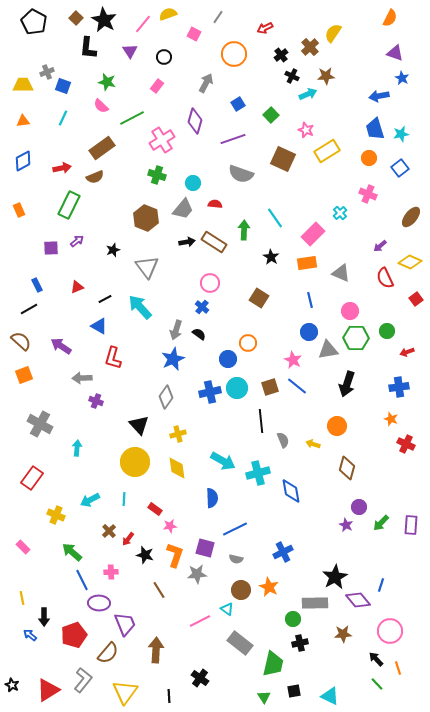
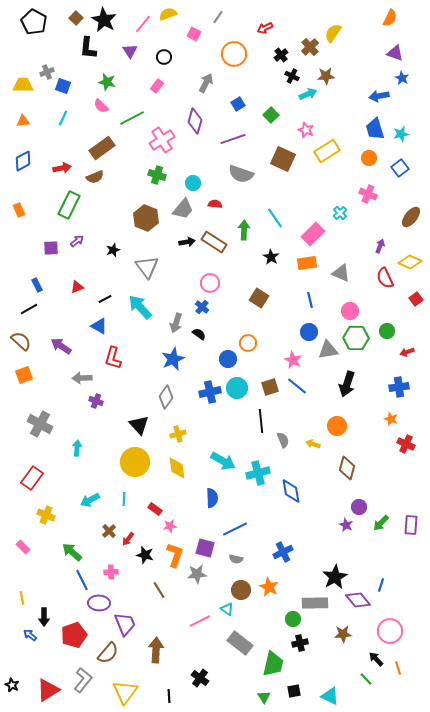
purple arrow at (380, 246): rotated 152 degrees clockwise
gray arrow at (176, 330): moved 7 px up
yellow cross at (56, 515): moved 10 px left
green line at (377, 684): moved 11 px left, 5 px up
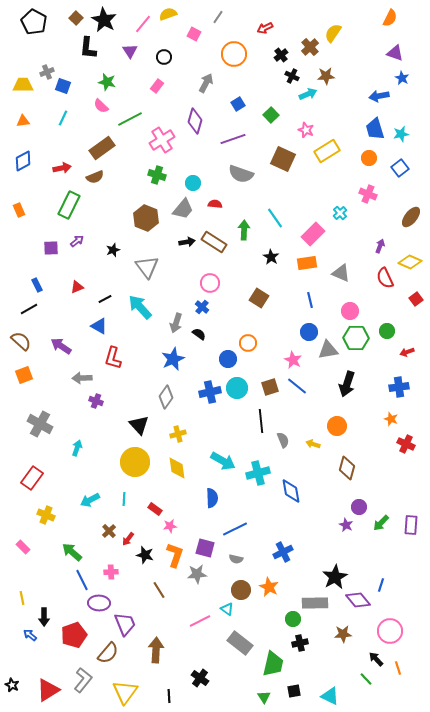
green line at (132, 118): moved 2 px left, 1 px down
cyan arrow at (77, 448): rotated 14 degrees clockwise
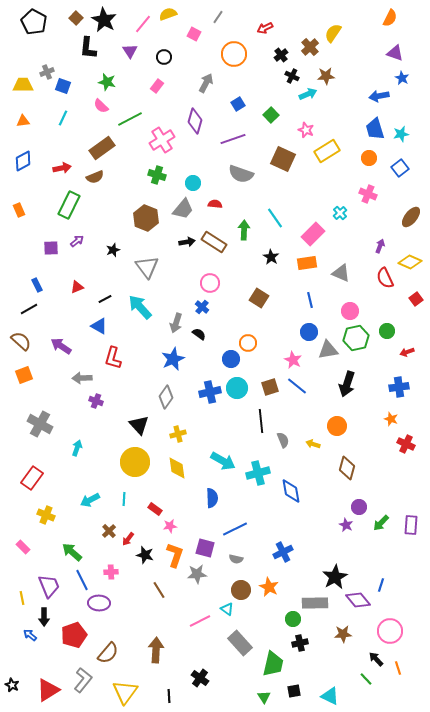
green hexagon at (356, 338): rotated 15 degrees counterclockwise
blue circle at (228, 359): moved 3 px right
purple trapezoid at (125, 624): moved 76 px left, 38 px up
gray rectangle at (240, 643): rotated 10 degrees clockwise
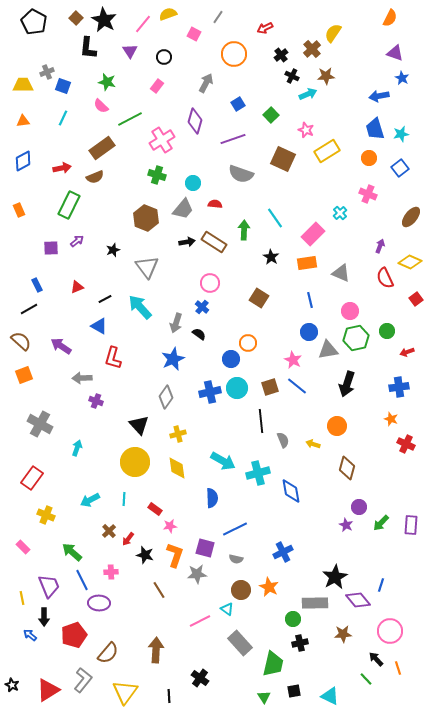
brown cross at (310, 47): moved 2 px right, 2 px down
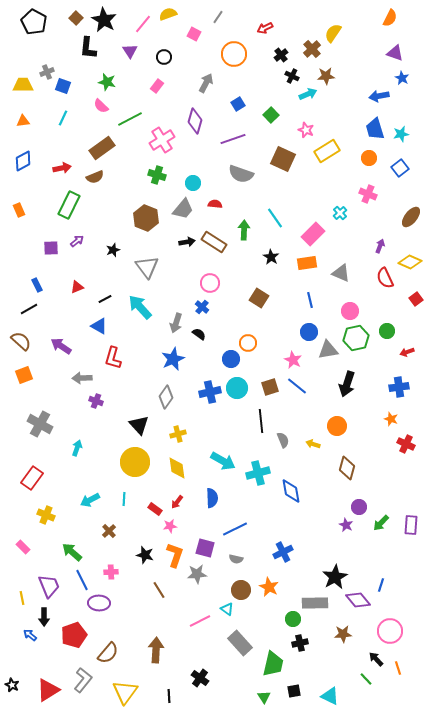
red arrow at (128, 539): moved 49 px right, 37 px up
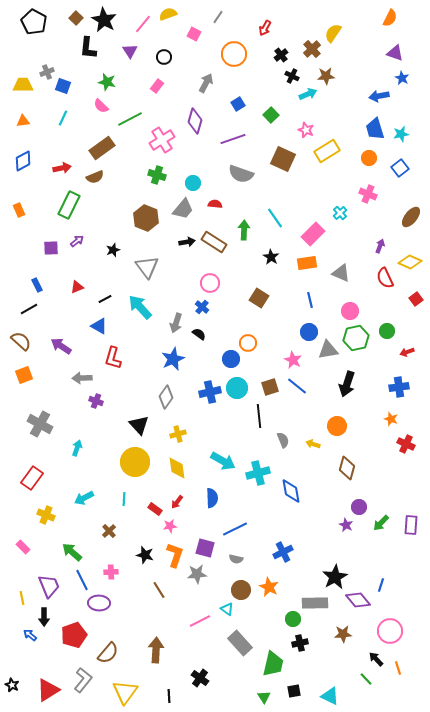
red arrow at (265, 28): rotated 35 degrees counterclockwise
black line at (261, 421): moved 2 px left, 5 px up
cyan arrow at (90, 500): moved 6 px left, 2 px up
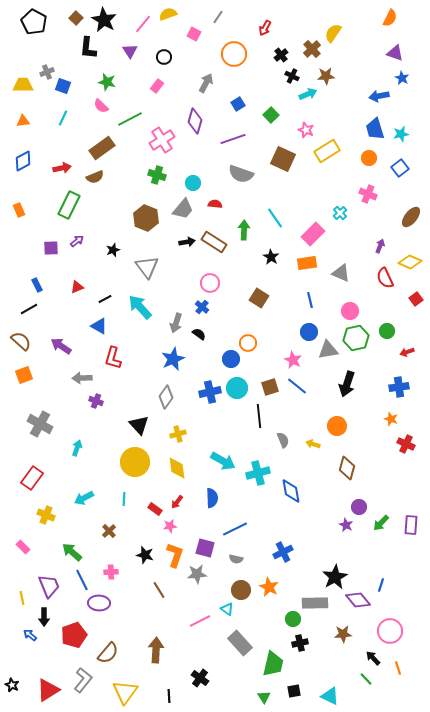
black arrow at (376, 659): moved 3 px left, 1 px up
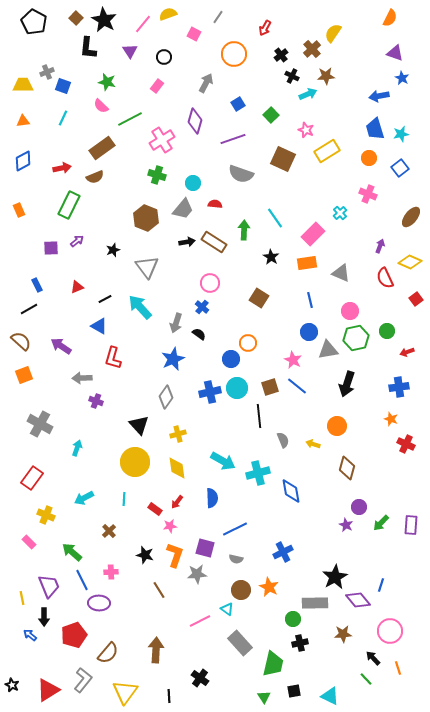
pink rectangle at (23, 547): moved 6 px right, 5 px up
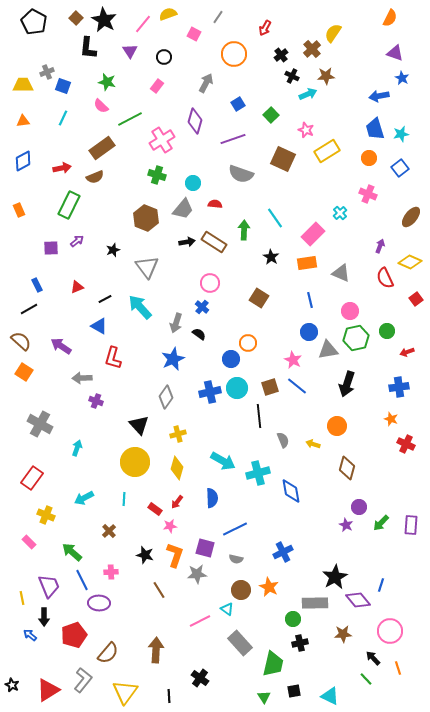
orange square at (24, 375): moved 3 px up; rotated 36 degrees counterclockwise
yellow diamond at (177, 468): rotated 25 degrees clockwise
